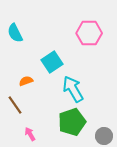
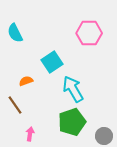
pink arrow: rotated 40 degrees clockwise
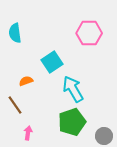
cyan semicircle: rotated 18 degrees clockwise
pink arrow: moved 2 px left, 1 px up
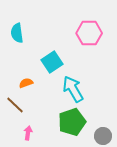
cyan semicircle: moved 2 px right
orange semicircle: moved 2 px down
brown line: rotated 12 degrees counterclockwise
gray circle: moved 1 px left
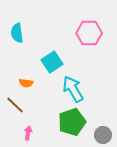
orange semicircle: rotated 152 degrees counterclockwise
gray circle: moved 1 px up
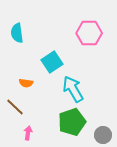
brown line: moved 2 px down
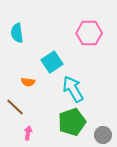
orange semicircle: moved 2 px right, 1 px up
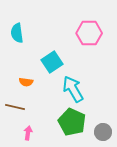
orange semicircle: moved 2 px left
brown line: rotated 30 degrees counterclockwise
green pentagon: rotated 28 degrees counterclockwise
gray circle: moved 3 px up
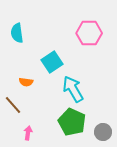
brown line: moved 2 px left, 2 px up; rotated 36 degrees clockwise
